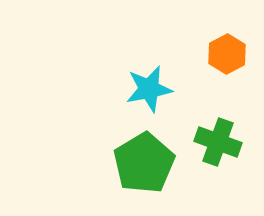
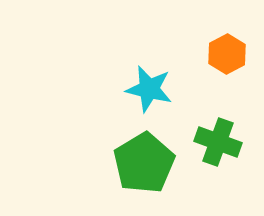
cyan star: rotated 24 degrees clockwise
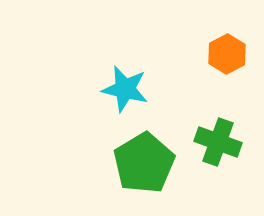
cyan star: moved 24 px left
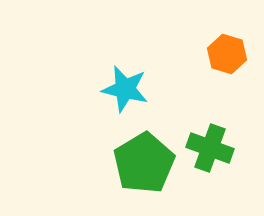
orange hexagon: rotated 15 degrees counterclockwise
green cross: moved 8 px left, 6 px down
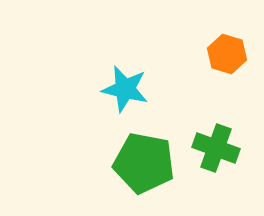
green cross: moved 6 px right
green pentagon: rotated 30 degrees counterclockwise
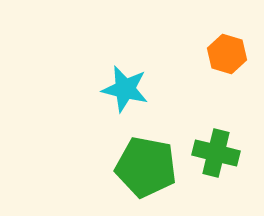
green cross: moved 5 px down; rotated 6 degrees counterclockwise
green pentagon: moved 2 px right, 4 px down
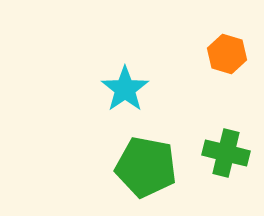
cyan star: rotated 24 degrees clockwise
green cross: moved 10 px right
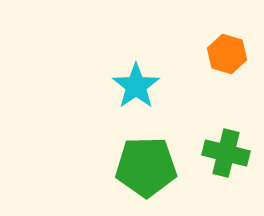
cyan star: moved 11 px right, 3 px up
green pentagon: rotated 12 degrees counterclockwise
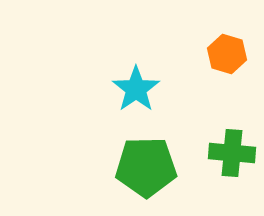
cyan star: moved 3 px down
green cross: moved 6 px right; rotated 9 degrees counterclockwise
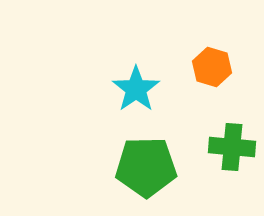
orange hexagon: moved 15 px left, 13 px down
green cross: moved 6 px up
